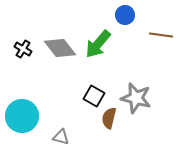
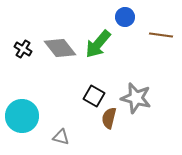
blue circle: moved 2 px down
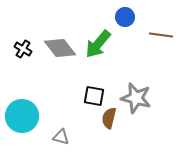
black square: rotated 20 degrees counterclockwise
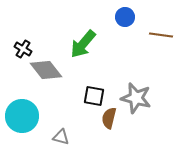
green arrow: moved 15 px left
gray diamond: moved 14 px left, 22 px down
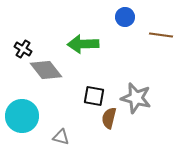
green arrow: rotated 48 degrees clockwise
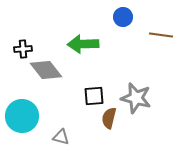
blue circle: moved 2 px left
black cross: rotated 36 degrees counterclockwise
black square: rotated 15 degrees counterclockwise
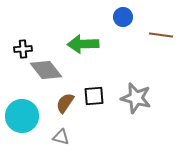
brown semicircle: moved 44 px left, 15 px up; rotated 20 degrees clockwise
